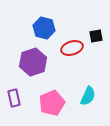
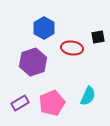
blue hexagon: rotated 15 degrees clockwise
black square: moved 2 px right, 1 px down
red ellipse: rotated 25 degrees clockwise
purple rectangle: moved 6 px right, 5 px down; rotated 72 degrees clockwise
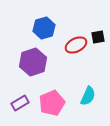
blue hexagon: rotated 15 degrees clockwise
red ellipse: moved 4 px right, 3 px up; rotated 35 degrees counterclockwise
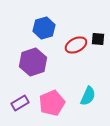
black square: moved 2 px down; rotated 16 degrees clockwise
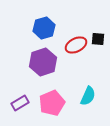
purple hexagon: moved 10 px right
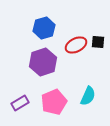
black square: moved 3 px down
pink pentagon: moved 2 px right, 1 px up
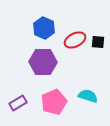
blue hexagon: rotated 20 degrees counterclockwise
red ellipse: moved 1 px left, 5 px up
purple hexagon: rotated 20 degrees clockwise
cyan semicircle: rotated 96 degrees counterclockwise
purple rectangle: moved 2 px left
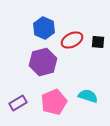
red ellipse: moved 3 px left
purple hexagon: rotated 16 degrees counterclockwise
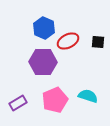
red ellipse: moved 4 px left, 1 px down
purple hexagon: rotated 16 degrees clockwise
pink pentagon: moved 1 px right, 2 px up
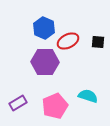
purple hexagon: moved 2 px right
pink pentagon: moved 6 px down
